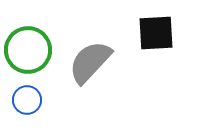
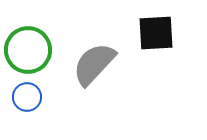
gray semicircle: moved 4 px right, 2 px down
blue circle: moved 3 px up
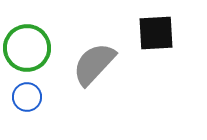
green circle: moved 1 px left, 2 px up
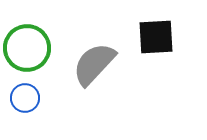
black square: moved 4 px down
blue circle: moved 2 px left, 1 px down
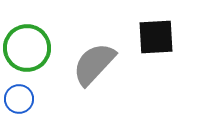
blue circle: moved 6 px left, 1 px down
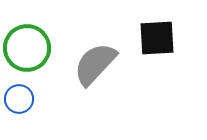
black square: moved 1 px right, 1 px down
gray semicircle: moved 1 px right
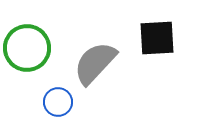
gray semicircle: moved 1 px up
blue circle: moved 39 px right, 3 px down
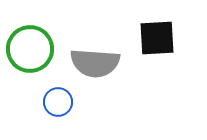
green circle: moved 3 px right, 1 px down
gray semicircle: rotated 129 degrees counterclockwise
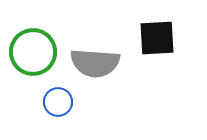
green circle: moved 3 px right, 3 px down
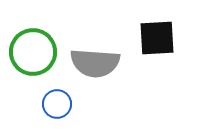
blue circle: moved 1 px left, 2 px down
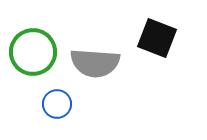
black square: rotated 24 degrees clockwise
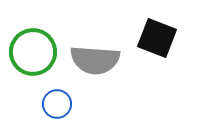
gray semicircle: moved 3 px up
